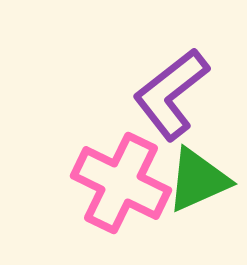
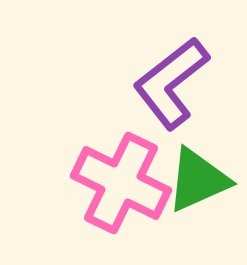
purple L-shape: moved 11 px up
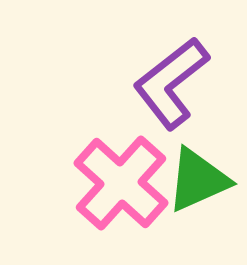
pink cross: rotated 16 degrees clockwise
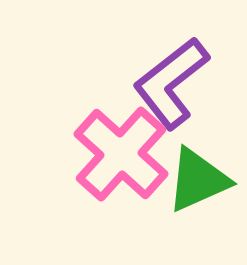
pink cross: moved 29 px up
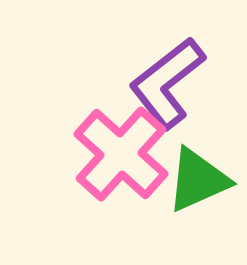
purple L-shape: moved 4 px left
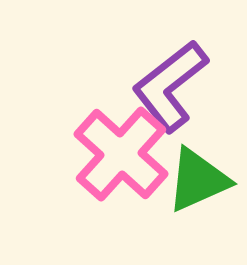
purple L-shape: moved 3 px right, 3 px down
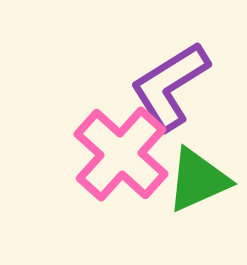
purple L-shape: rotated 6 degrees clockwise
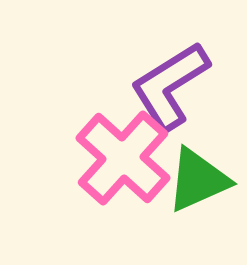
pink cross: moved 2 px right, 4 px down
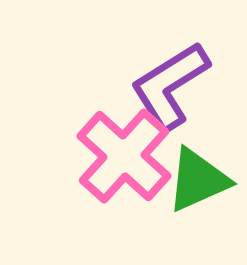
pink cross: moved 1 px right, 2 px up
